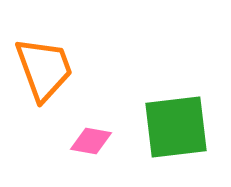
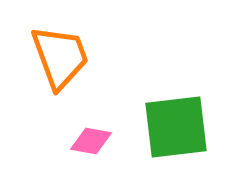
orange trapezoid: moved 16 px right, 12 px up
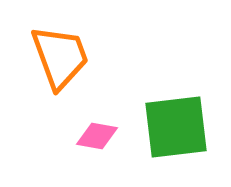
pink diamond: moved 6 px right, 5 px up
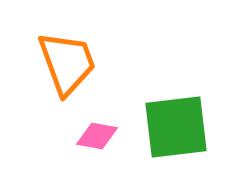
orange trapezoid: moved 7 px right, 6 px down
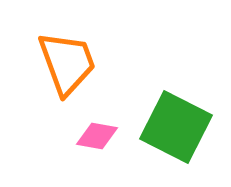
green square: rotated 34 degrees clockwise
